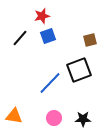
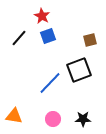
red star: rotated 28 degrees counterclockwise
black line: moved 1 px left
pink circle: moved 1 px left, 1 px down
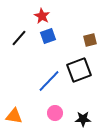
blue line: moved 1 px left, 2 px up
pink circle: moved 2 px right, 6 px up
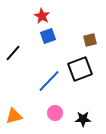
black line: moved 6 px left, 15 px down
black square: moved 1 px right, 1 px up
orange triangle: rotated 24 degrees counterclockwise
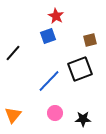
red star: moved 14 px right
orange triangle: moved 1 px left, 1 px up; rotated 36 degrees counterclockwise
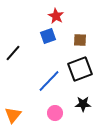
brown square: moved 10 px left; rotated 16 degrees clockwise
black star: moved 15 px up
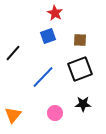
red star: moved 1 px left, 3 px up
blue line: moved 6 px left, 4 px up
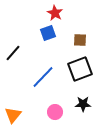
blue square: moved 3 px up
pink circle: moved 1 px up
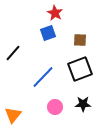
pink circle: moved 5 px up
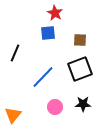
blue square: rotated 14 degrees clockwise
black line: moved 2 px right; rotated 18 degrees counterclockwise
